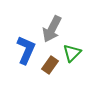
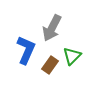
gray arrow: moved 1 px up
green triangle: moved 3 px down
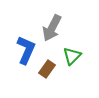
brown rectangle: moved 3 px left, 4 px down
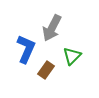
blue L-shape: moved 1 px up
brown rectangle: moved 1 px left, 1 px down
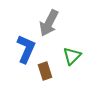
gray arrow: moved 3 px left, 5 px up
brown rectangle: moved 1 px left, 1 px down; rotated 54 degrees counterclockwise
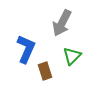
gray arrow: moved 13 px right
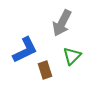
blue L-shape: moved 1 px left, 1 px down; rotated 40 degrees clockwise
brown rectangle: moved 1 px up
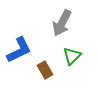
blue L-shape: moved 6 px left
brown rectangle: rotated 12 degrees counterclockwise
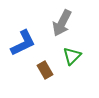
blue L-shape: moved 4 px right, 7 px up
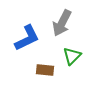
blue L-shape: moved 4 px right, 5 px up
brown rectangle: rotated 54 degrees counterclockwise
